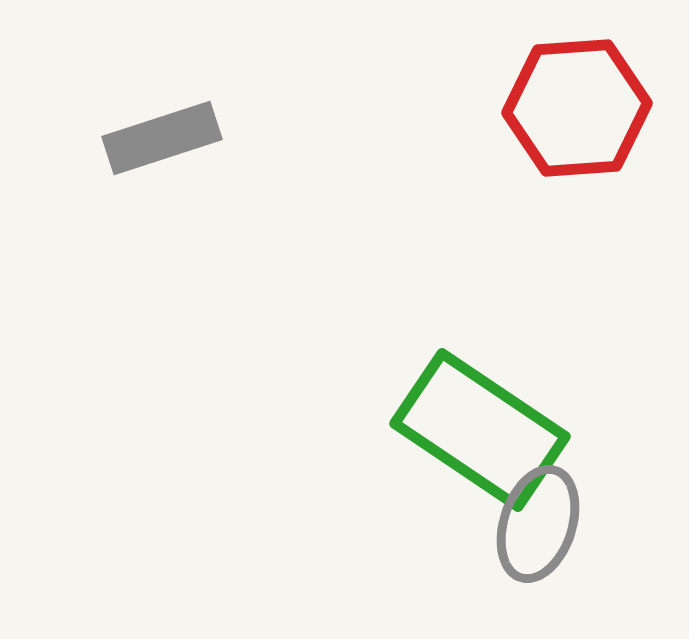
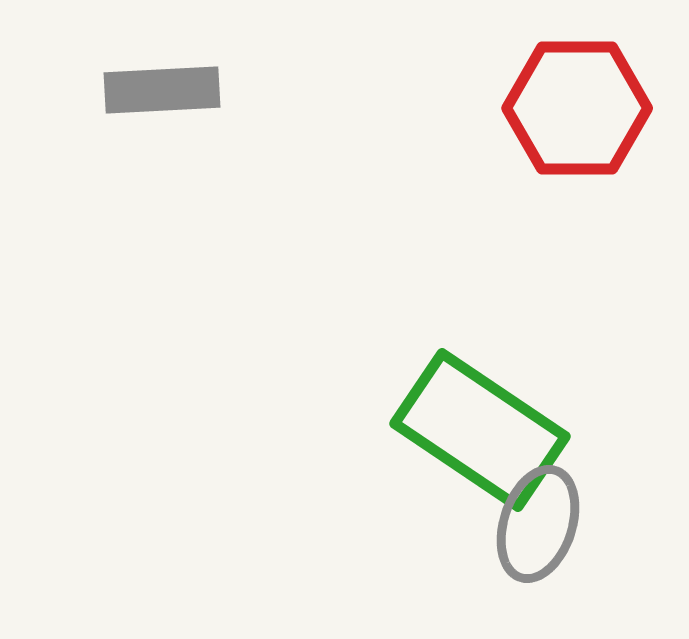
red hexagon: rotated 4 degrees clockwise
gray rectangle: moved 48 px up; rotated 15 degrees clockwise
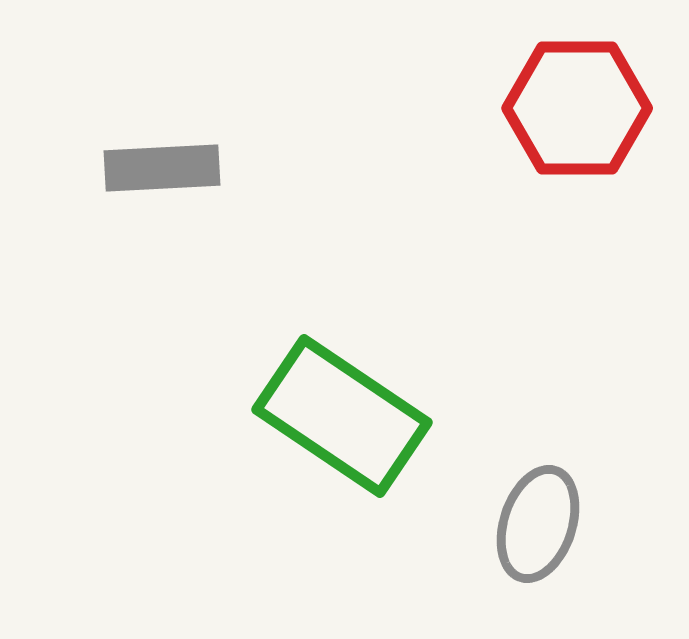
gray rectangle: moved 78 px down
green rectangle: moved 138 px left, 14 px up
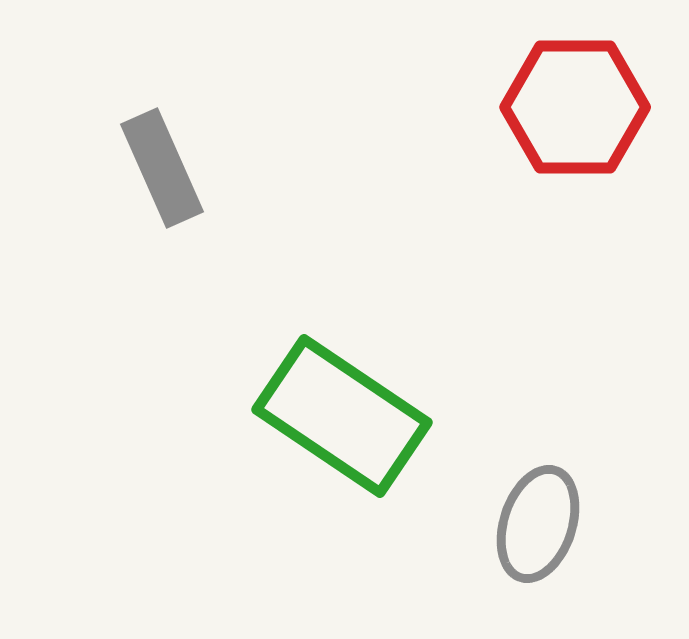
red hexagon: moved 2 px left, 1 px up
gray rectangle: rotated 69 degrees clockwise
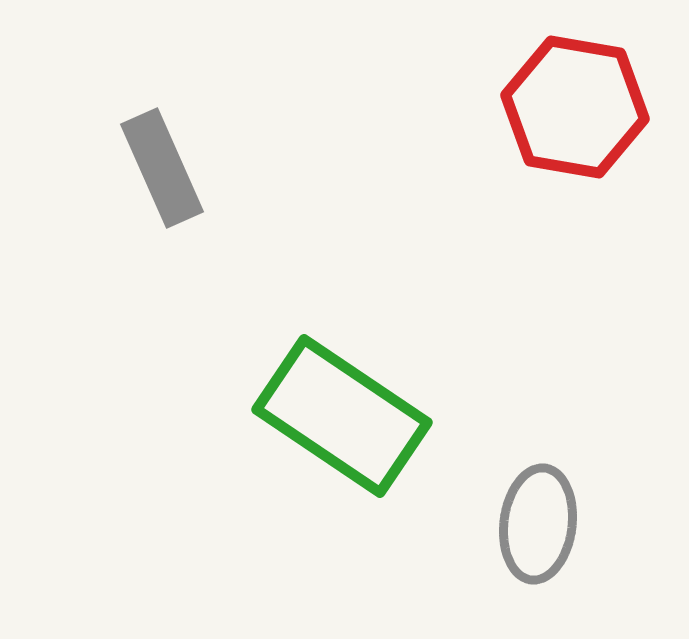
red hexagon: rotated 10 degrees clockwise
gray ellipse: rotated 11 degrees counterclockwise
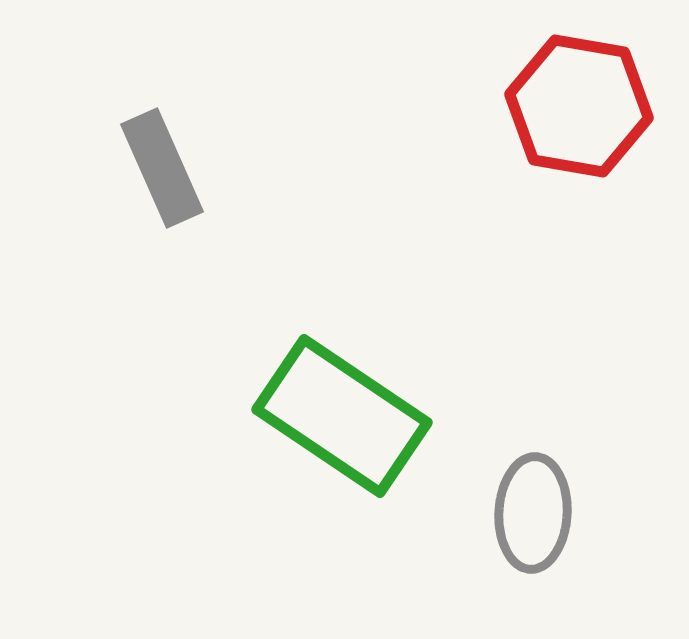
red hexagon: moved 4 px right, 1 px up
gray ellipse: moved 5 px left, 11 px up; rotated 4 degrees counterclockwise
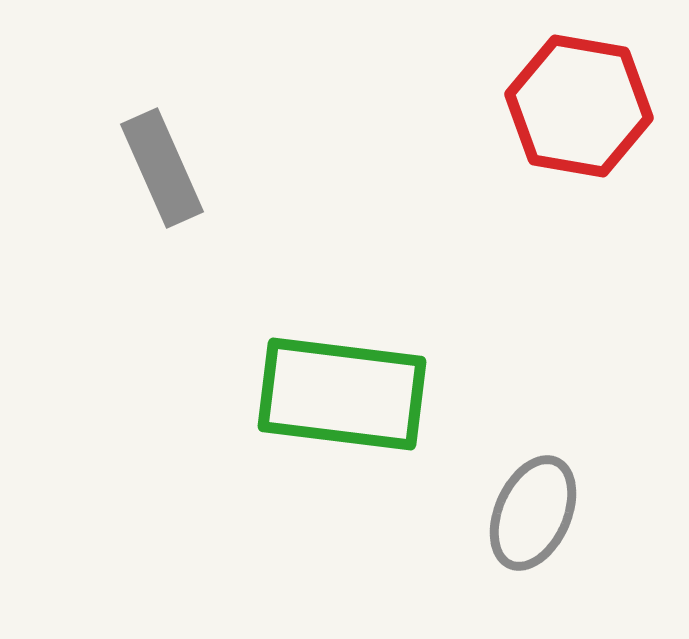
green rectangle: moved 22 px up; rotated 27 degrees counterclockwise
gray ellipse: rotated 21 degrees clockwise
